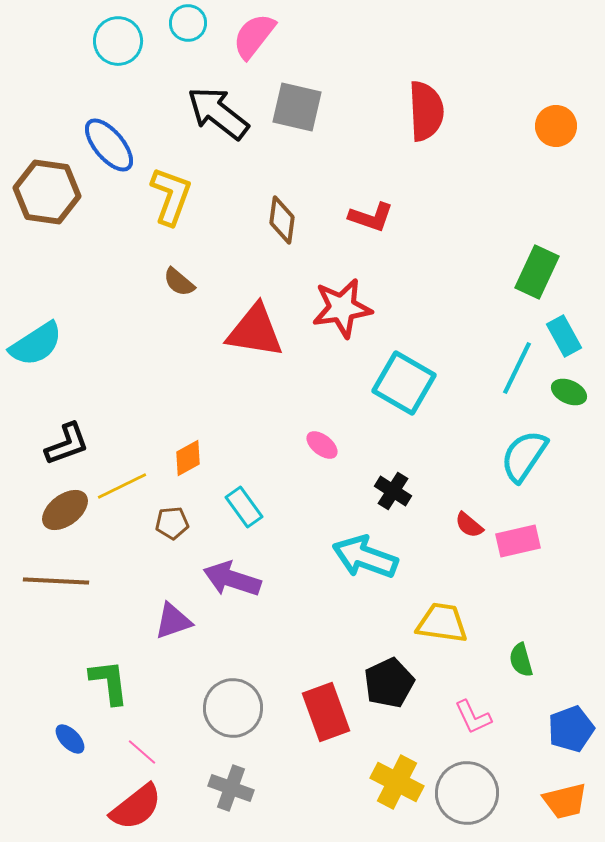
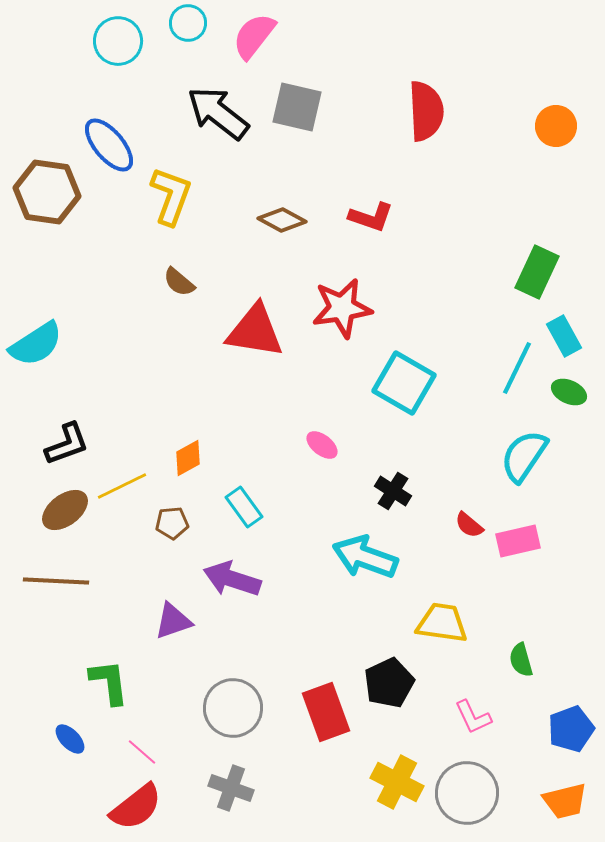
brown diamond at (282, 220): rotated 69 degrees counterclockwise
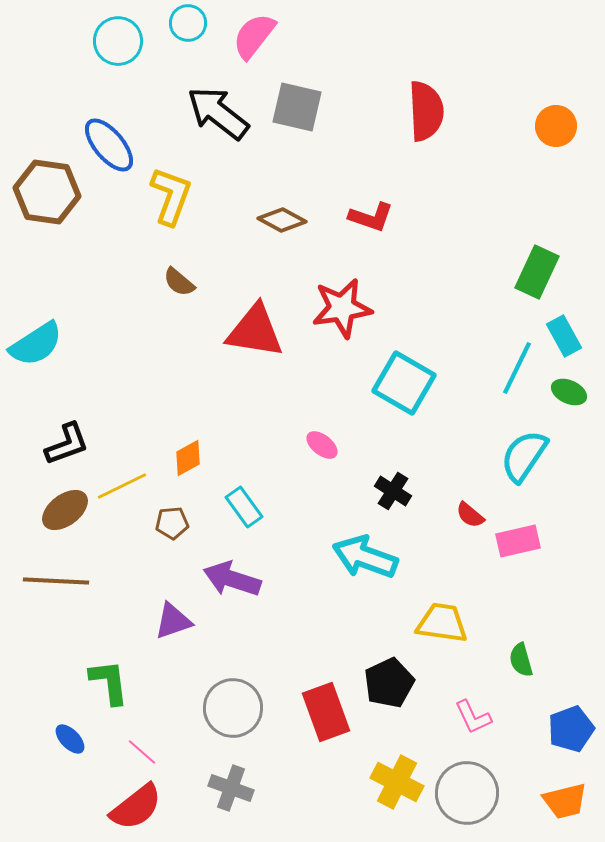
red semicircle at (469, 525): moved 1 px right, 10 px up
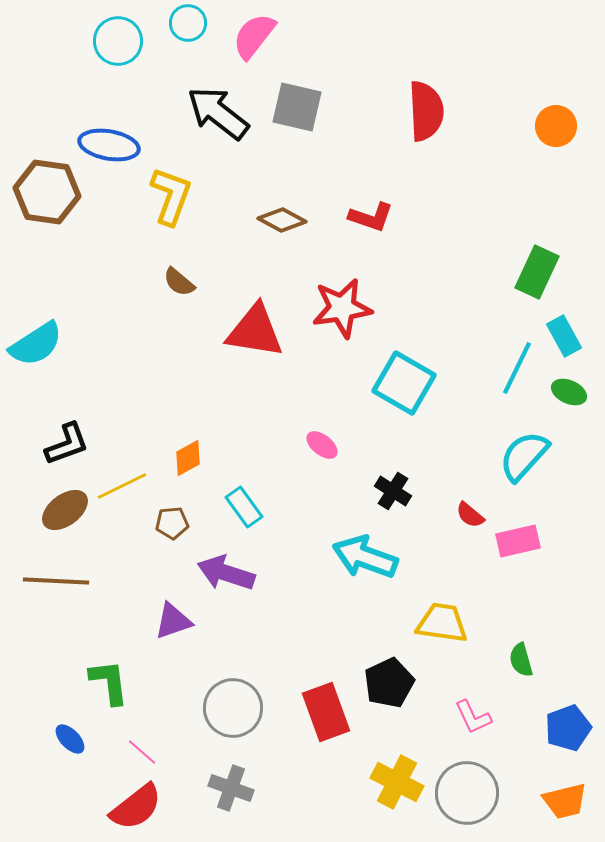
blue ellipse at (109, 145): rotated 40 degrees counterclockwise
cyan semicircle at (524, 456): rotated 8 degrees clockwise
purple arrow at (232, 579): moved 6 px left, 6 px up
blue pentagon at (571, 729): moved 3 px left, 1 px up
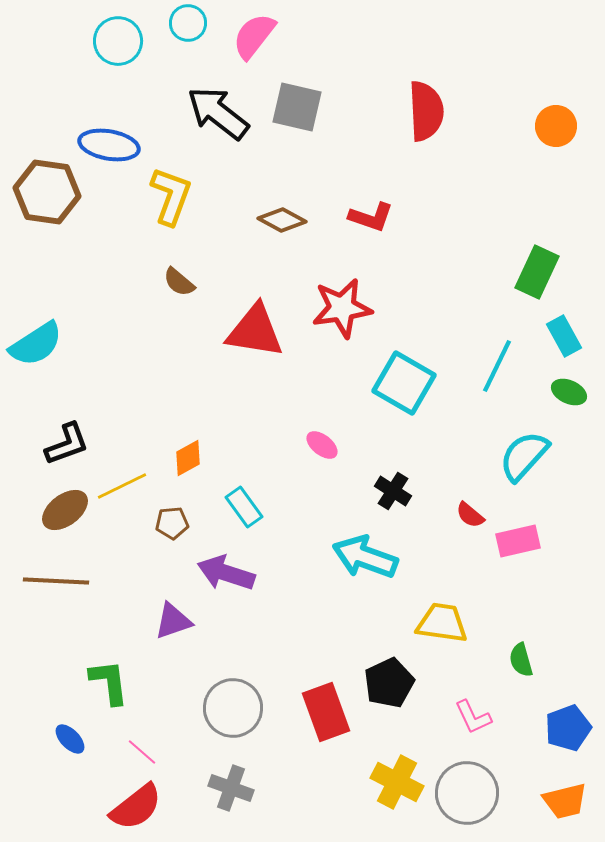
cyan line at (517, 368): moved 20 px left, 2 px up
